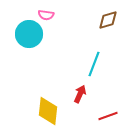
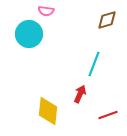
pink semicircle: moved 4 px up
brown diamond: moved 1 px left
red line: moved 1 px up
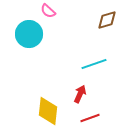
pink semicircle: moved 2 px right; rotated 35 degrees clockwise
cyan line: rotated 50 degrees clockwise
red line: moved 18 px left, 3 px down
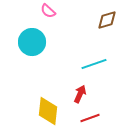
cyan circle: moved 3 px right, 8 px down
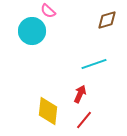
cyan circle: moved 11 px up
red line: moved 6 px left, 2 px down; rotated 30 degrees counterclockwise
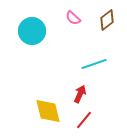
pink semicircle: moved 25 px right, 7 px down
brown diamond: rotated 20 degrees counterclockwise
yellow diamond: rotated 20 degrees counterclockwise
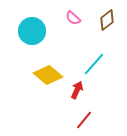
cyan line: rotated 30 degrees counterclockwise
red arrow: moved 3 px left, 4 px up
yellow diamond: moved 36 px up; rotated 36 degrees counterclockwise
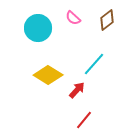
cyan circle: moved 6 px right, 3 px up
yellow diamond: rotated 8 degrees counterclockwise
red arrow: rotated 18 degrees clockwise
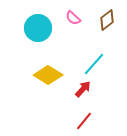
red arrow: moved 6 px right, 1 px up
red line: moved 1 px down
